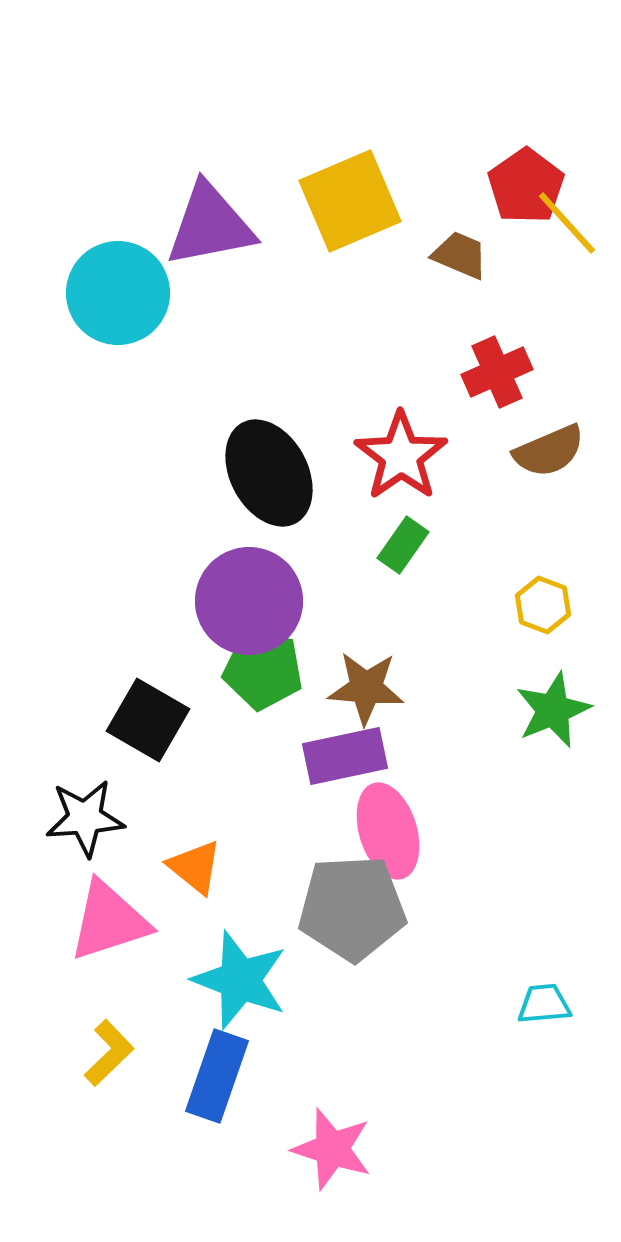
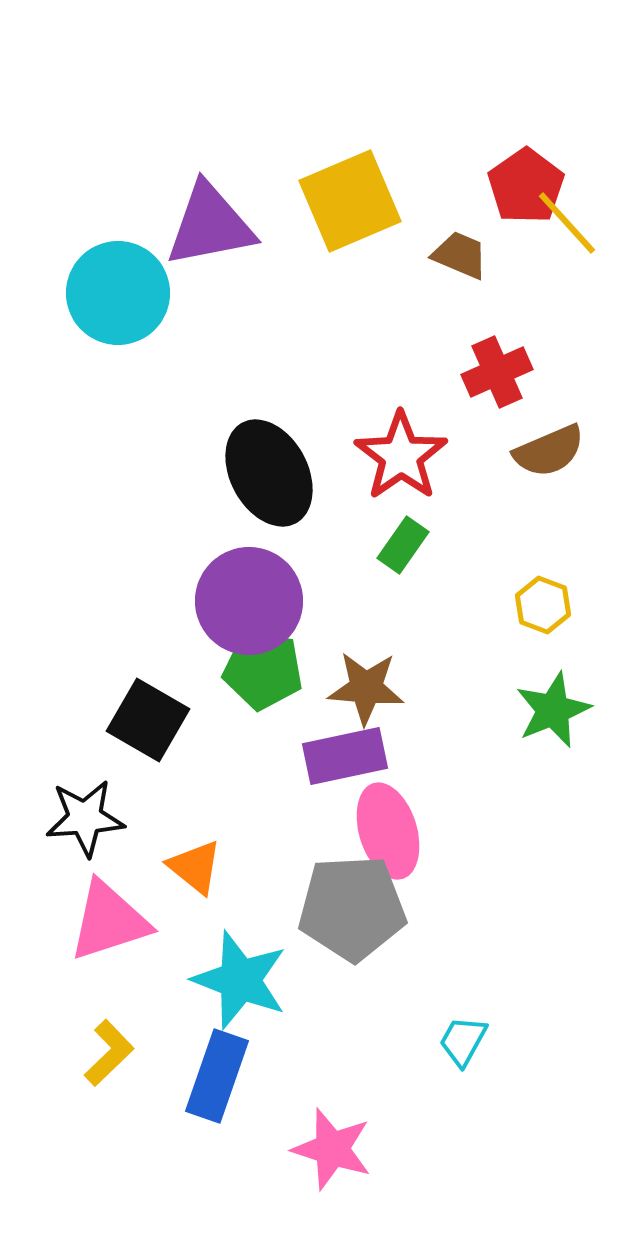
cyan trapezoid: moved 81 px left, 37 px down; rotated 56 degrees counterclockwise
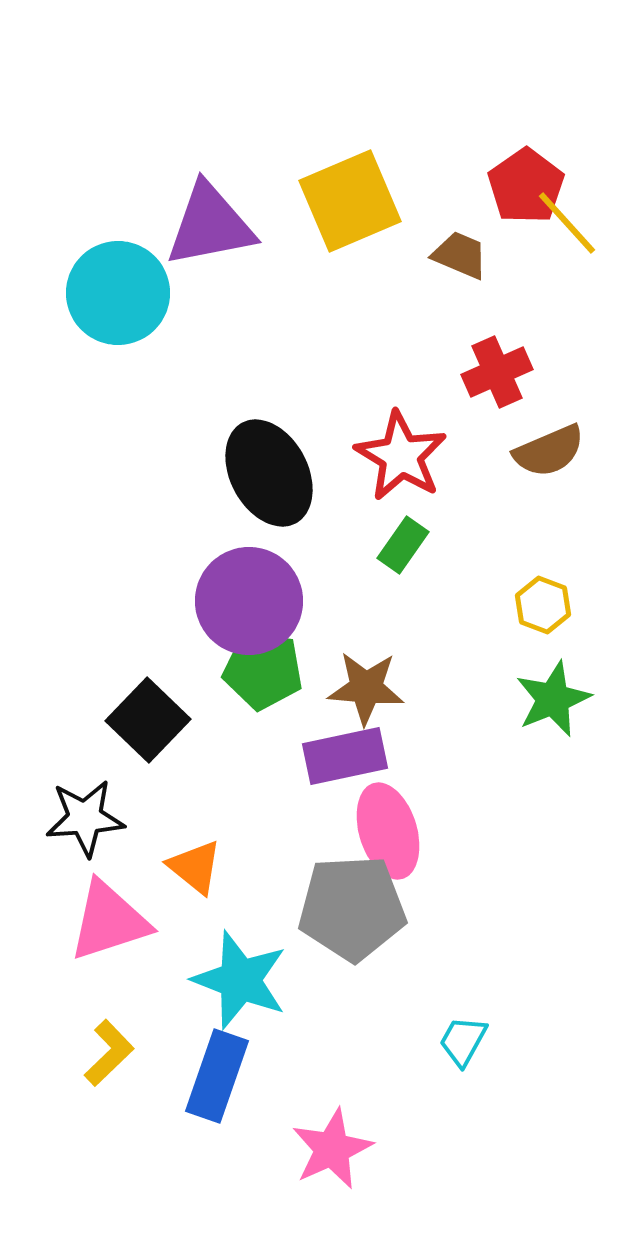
red star: rotated 6 degrees counterclockwise
green star: moved 11 px up
black square: rotated 14 degrees clockwise
pink star: rotated 30 degrees clockwise
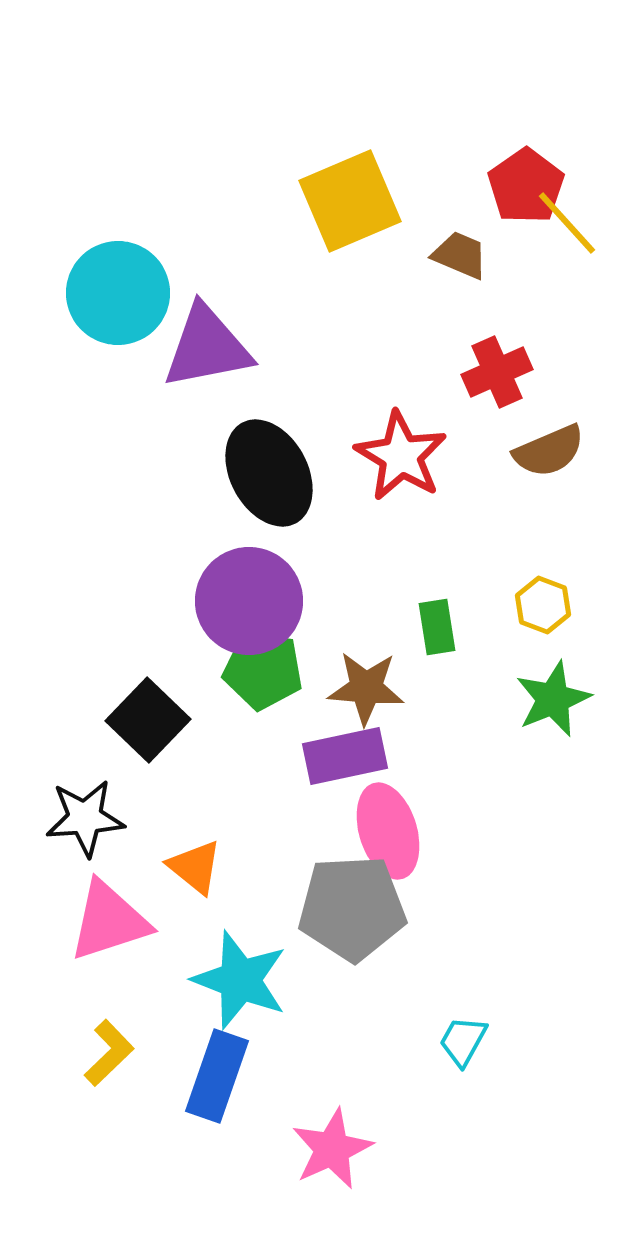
purple triangle: moved 3 px left, 122 px down
green rectangle: moved 34 px right, 82 px down; rotated 44 degrees counterclockwise
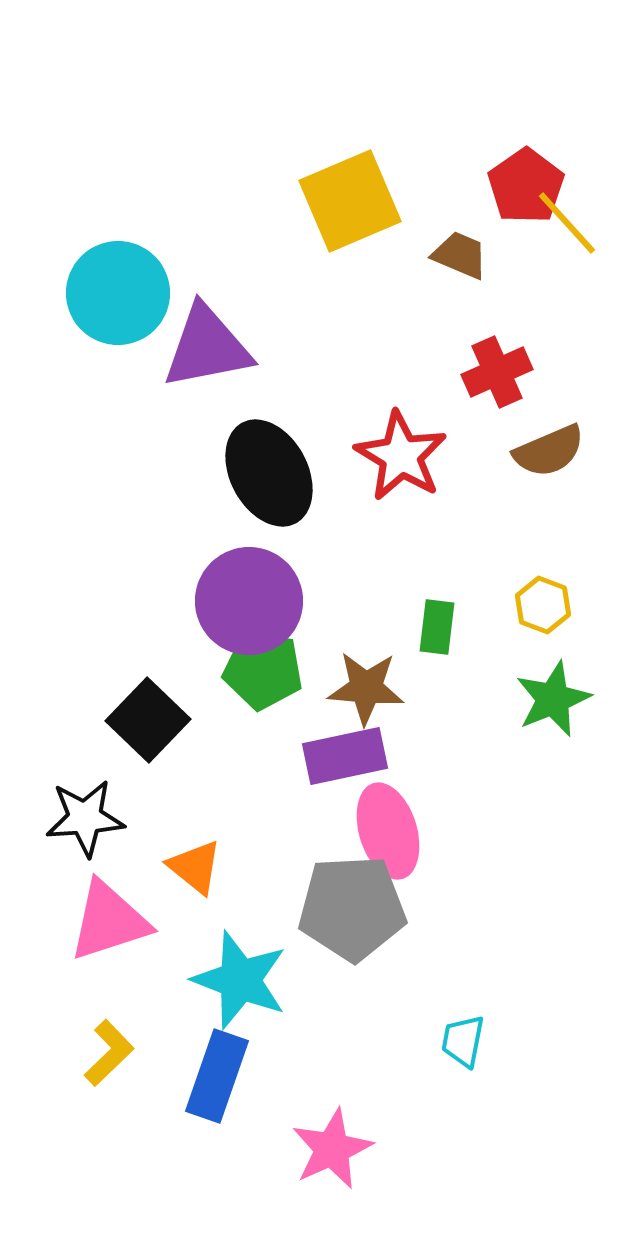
green rectangle: rotated 16 degrees clockwise
cyan trapezoid: rotated 18 degrees counterclockwise
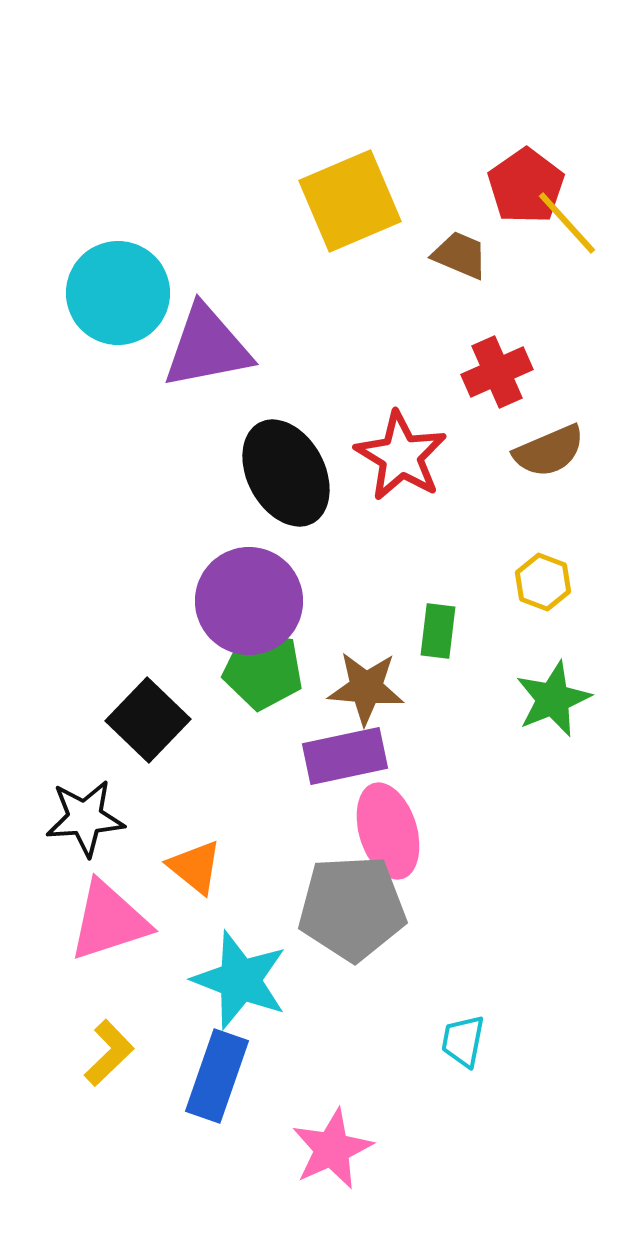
black ellipse: moved 17 px right
yellow hexagon: moved 23 px up
green rectangle: moved 1 px right, 4 px down
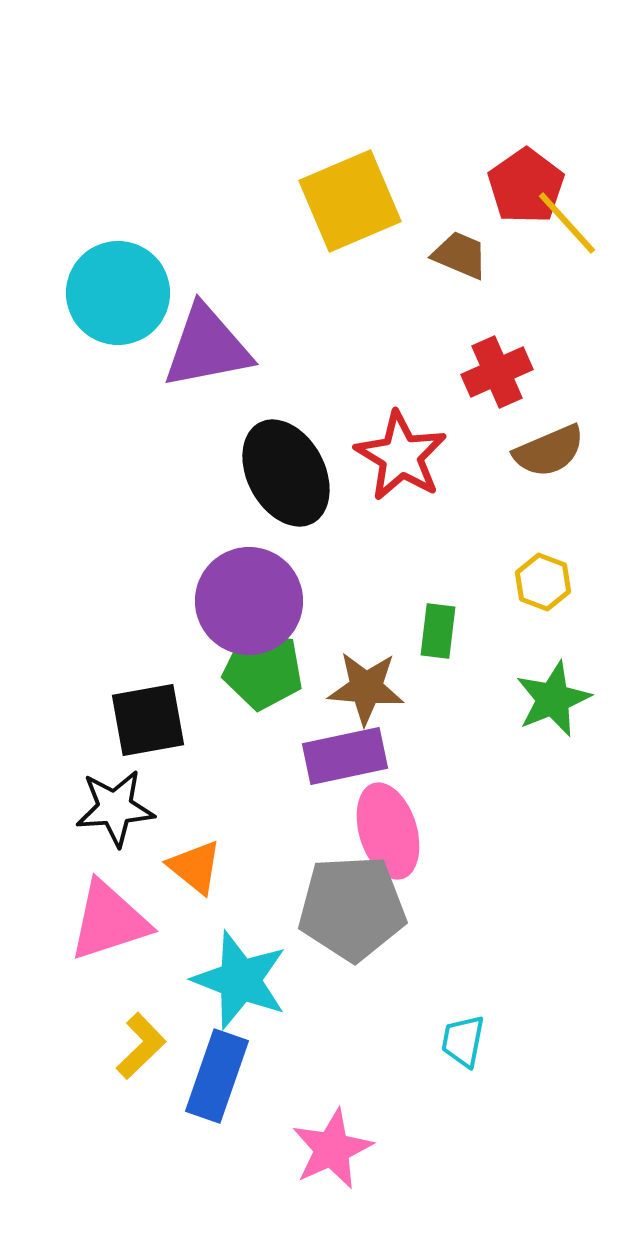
black square: rotated 36 degrees clockwise
black star: moved 30 px right, 10 px up
yellow L-shape: moved 32 px right, 7 px up
